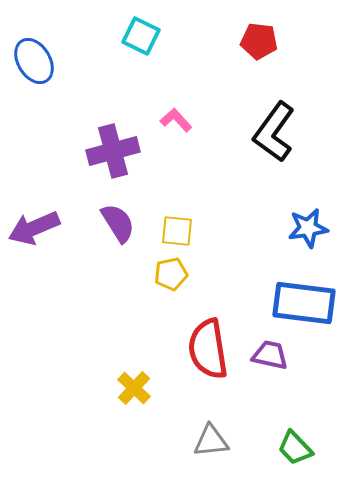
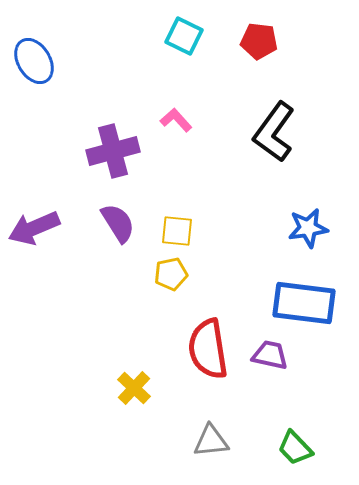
cyan square: moved 43 px right
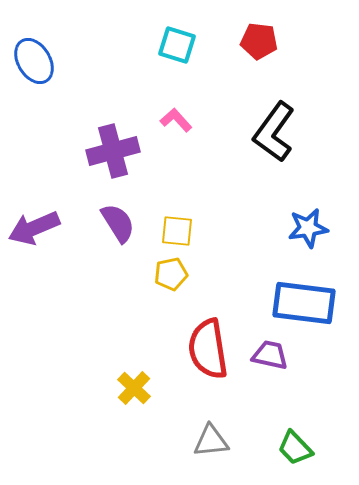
cyan square: moved 7 px left, 9 px down; rotated 9 degrees counterclockwise
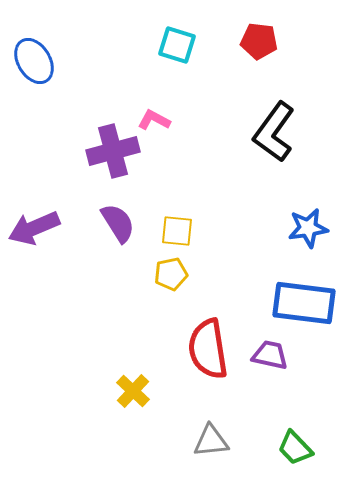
pink L-shape: moved 22 px left; rotated 20 degrees counterclockwise
yellow cross: moved 1 px left, 3 px down
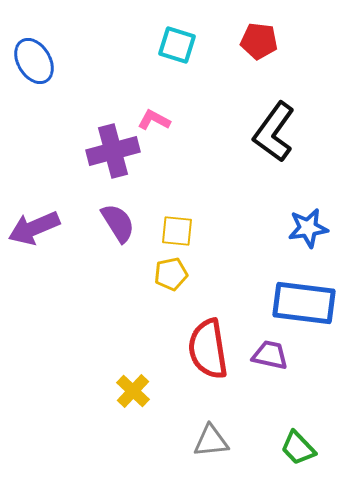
green trapezoid: moved 3 px right
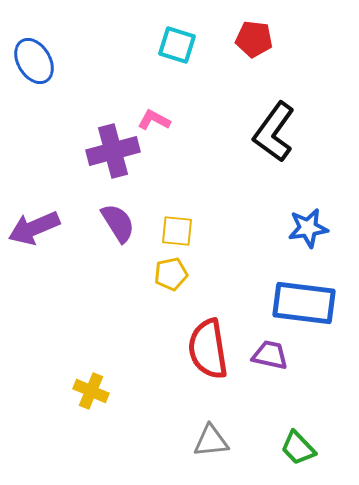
red pentagon: moved 5 px left, 2 px up
yellow cross: moved 42 px left; rotated 20 degrees counterclockwise
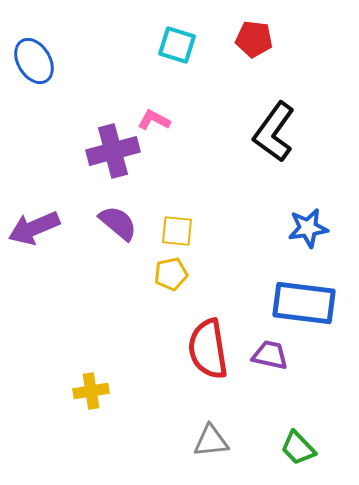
purple semicircle: rotated 18 degrees counterclockwise
yellow cross: rotated 32 degrees counterclockwise
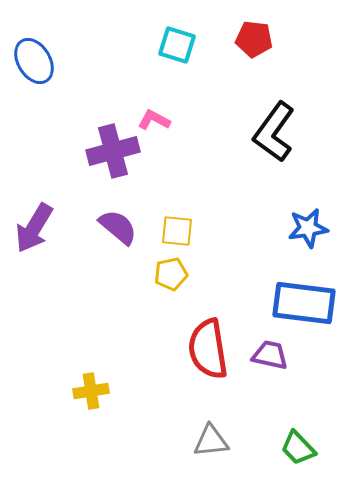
purple semicircle: moved 4 px down
purple arrow: rotated 36 degrees counterclockwise
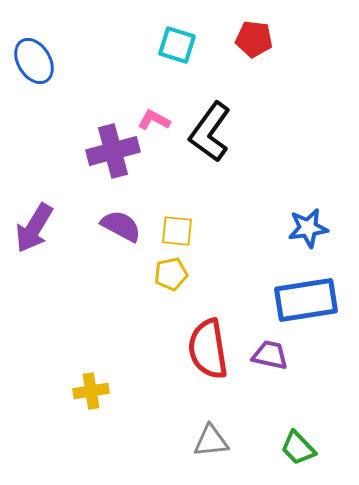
black L-shape: moved 64 px left
purple semicircle: moved 3 px right, 1 px up; rotated 12 degrees counterclockwise
blue rectangle: moved 2 px right, 3 px up; rotated 16 degrees counterclockwise
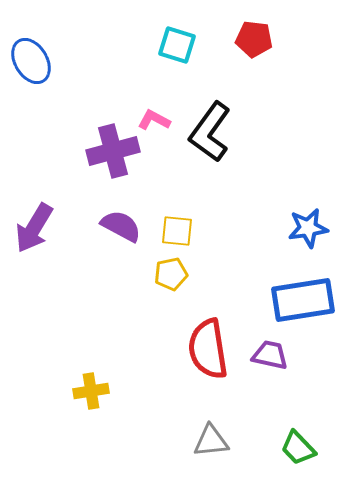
blue ellipse: moved 3 px left
blue rectangle: moved 3 px left
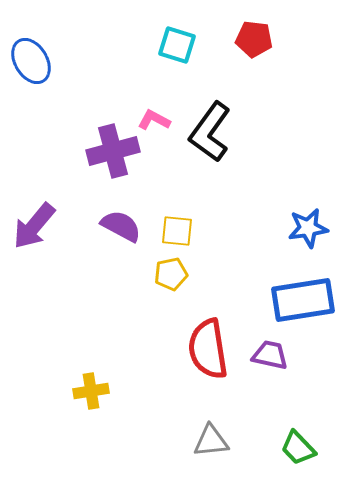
purple arrow: moved 2 px up; rotated 9 degrees clockwise
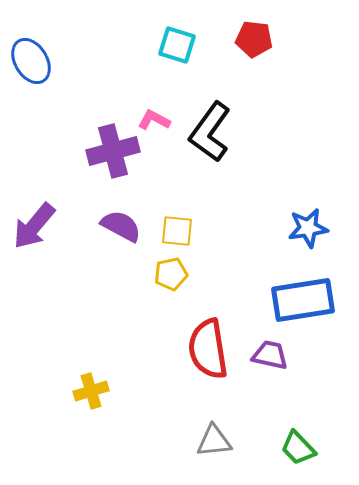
yellow cross: rotated 8 degrees counterclockwise
gray triangle: moved 3 px right
